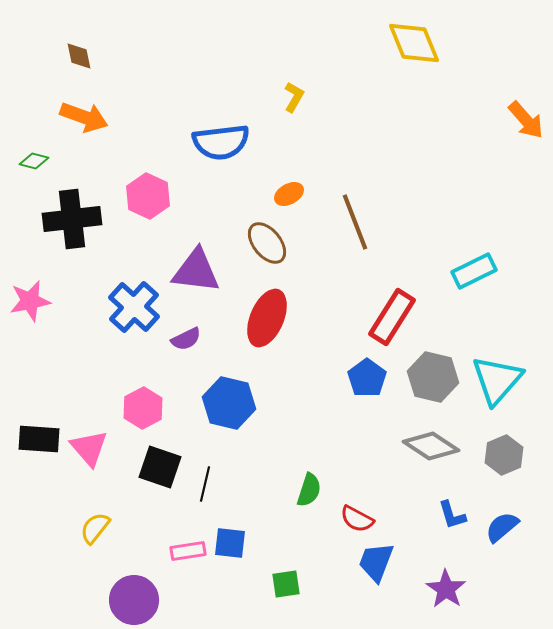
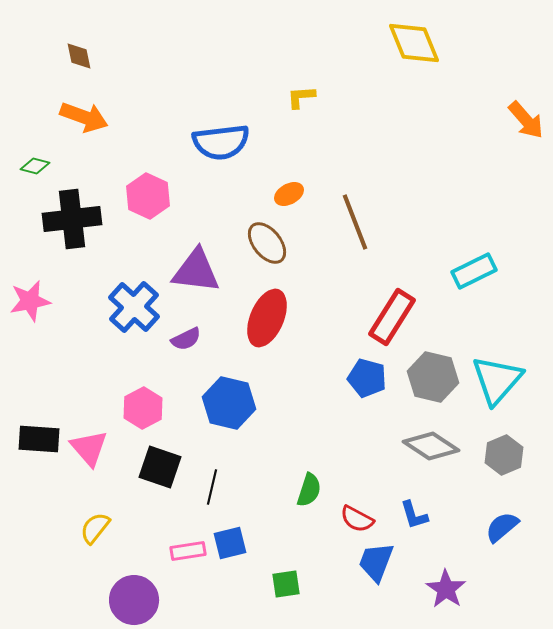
yellow L-shape at (294, 97): moved 7 px right; rotated 124 degrees counterclockwise
green diamond at (34, 161): moved 1 px right, 5 px down
blue pentagon at (367, 378): rotated 21 degrees counterclockwise
black line at (205, 484): moved 7 px right, 3 px down
blue L-shape at (452, 515): moved 38 px left
blue square at (230, 543): rotated 20 degrees counterclockwise
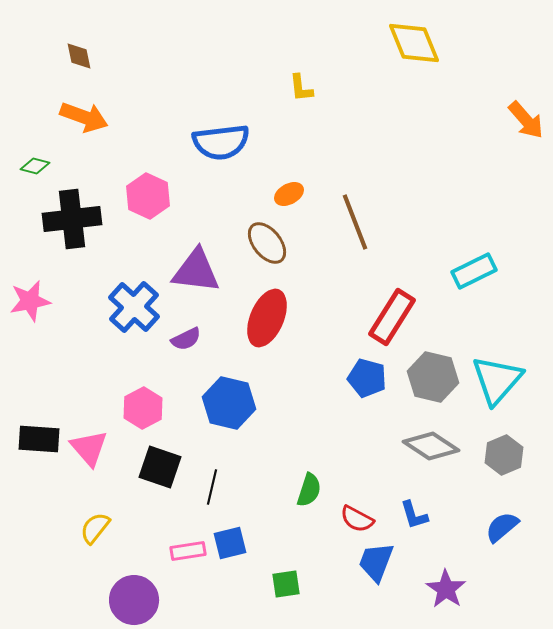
yellow L-shape at (301, 97): moved 9 px up; rotated 92 degrees counterclockwise
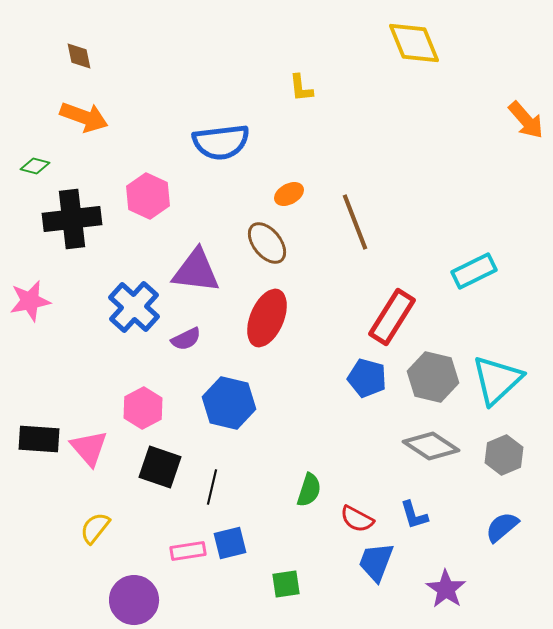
cyan triangle at (497, 380): rotated 6 degrees clockwise
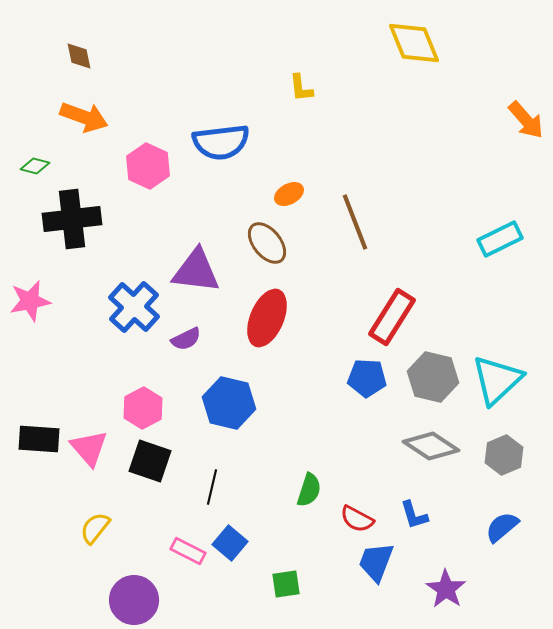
pink hexagon at (148, 196): moved 30 px up
cyan rectangle at (474, 271): moved 26 px right, 32 px up
blue pentagon at (367, 378): rotated 12 degrees counterclockwise
black square at (160, 467): moved 10 px left, 6 px up
blue square at (230, 543): rotated 36 degrees counterclockwise
pink rectangle at (188, 551): rotated 36 degrees clockwise
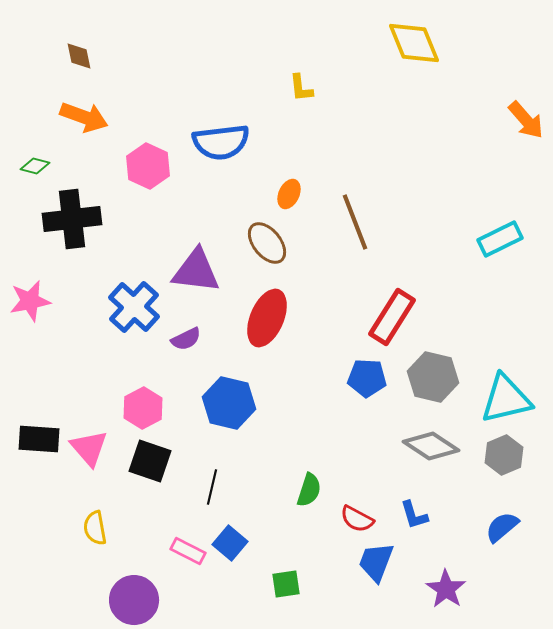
orange ellipse at (289, 194): rotated 36 degrees counterclockwise
cyan triangle at (497, 380): moved 9 px right, 19 px down; rotated 30 degrees clockwise
yellow semicircle at (95, 528): rotated 48 degrees counterclockwise
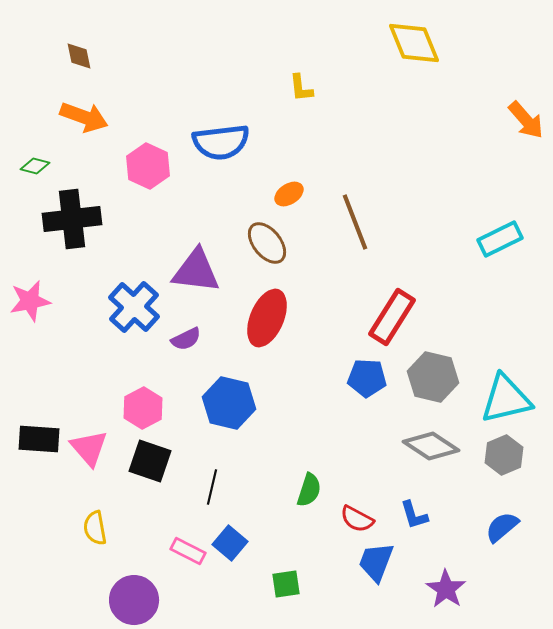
orange ellipse at (289, 194): rotated 32 degrees clockwise
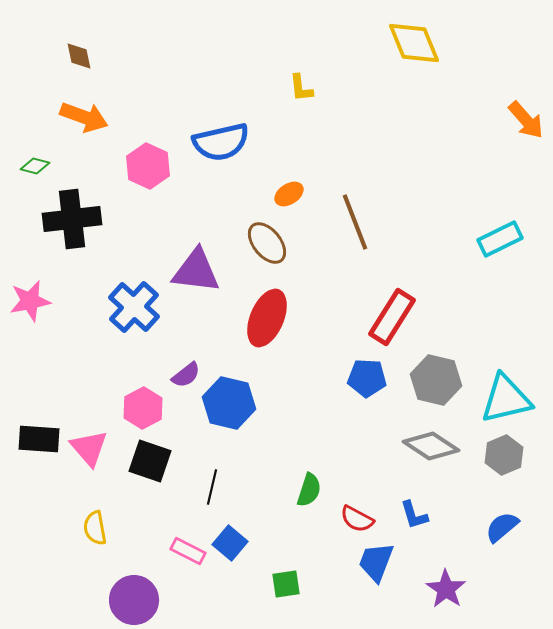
blue semicircle at (221, 142): rotated 6 degrees counterclockwise
purple semicircle at (186, 339): moved 36 px down; rotated 12 degrees counterclockwise
gray hexagon at (433, 377): moved 3 px right, 3 px down
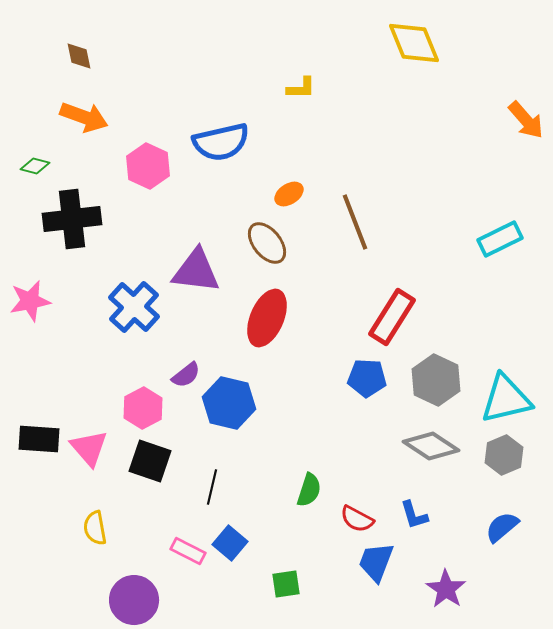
yellow L-shape at (301, 88): rotated 84 degrees counterclockwise
gray hexagon at (436, 380): rotated 12 degrees clockwise
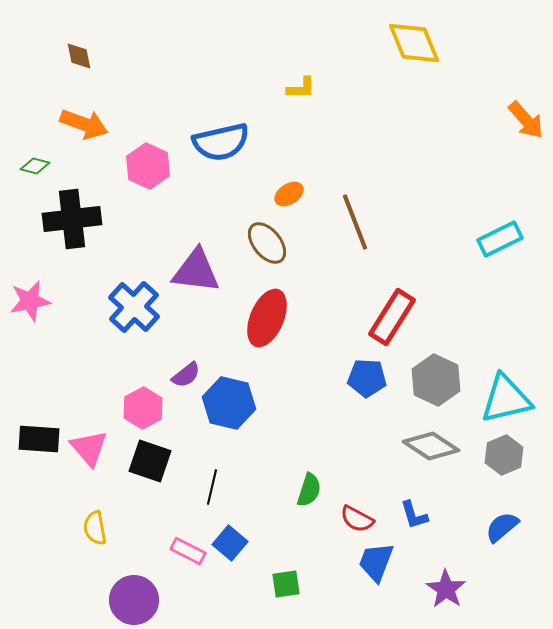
orange arrow at (84, 117): moved 7 px down
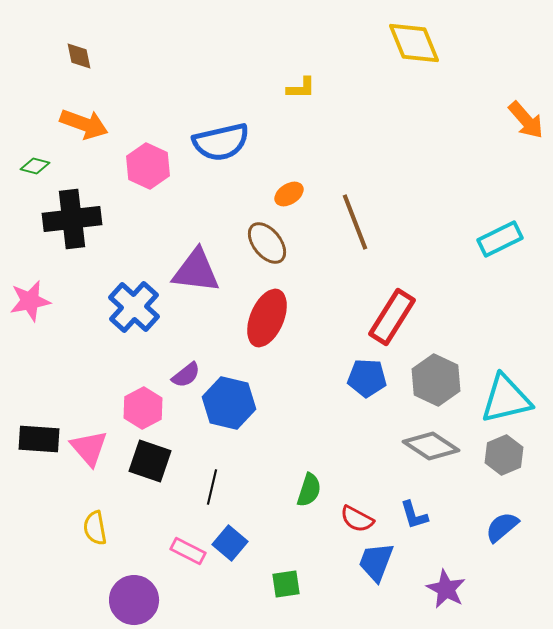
purple star at (446, 589): rotated 6 degrees counterclockwise
